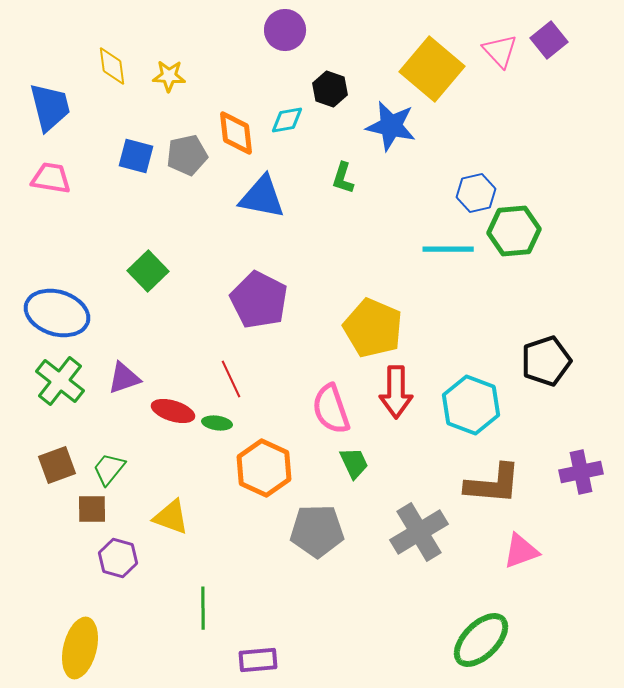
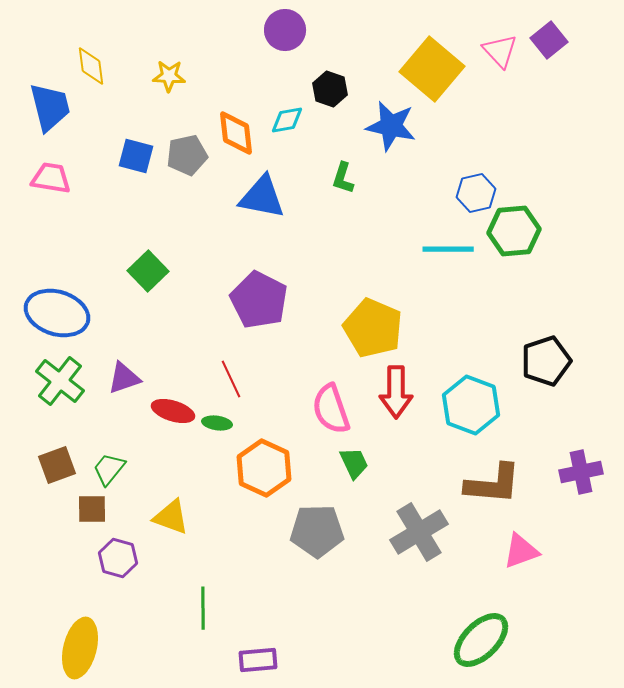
yellow diamond at (112, 66): moved 21 px left
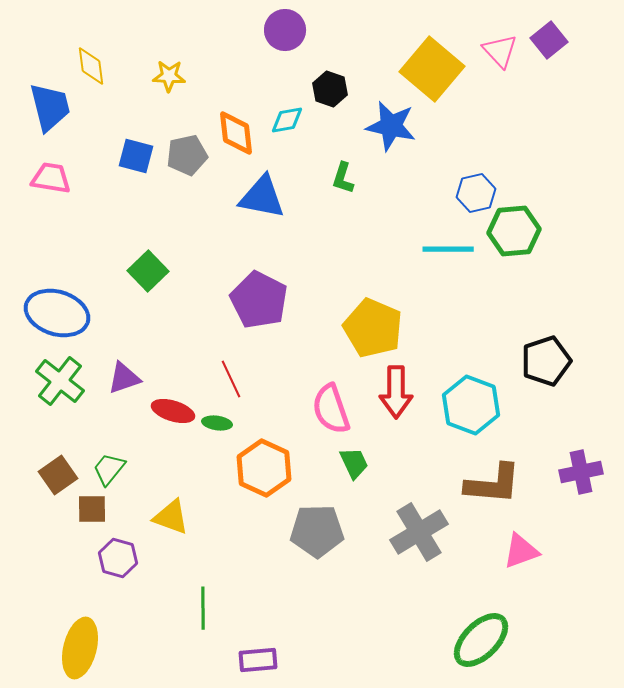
brown square at (57, 465): moved 1 px right, 10 px down; rotated 15 degrees counterclockwise
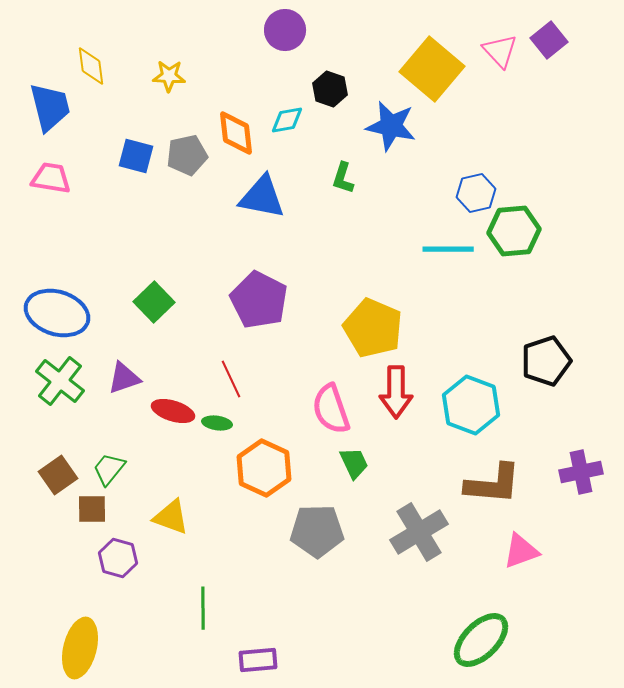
green square at (148, 271): moved 6 px right, 31 px down
